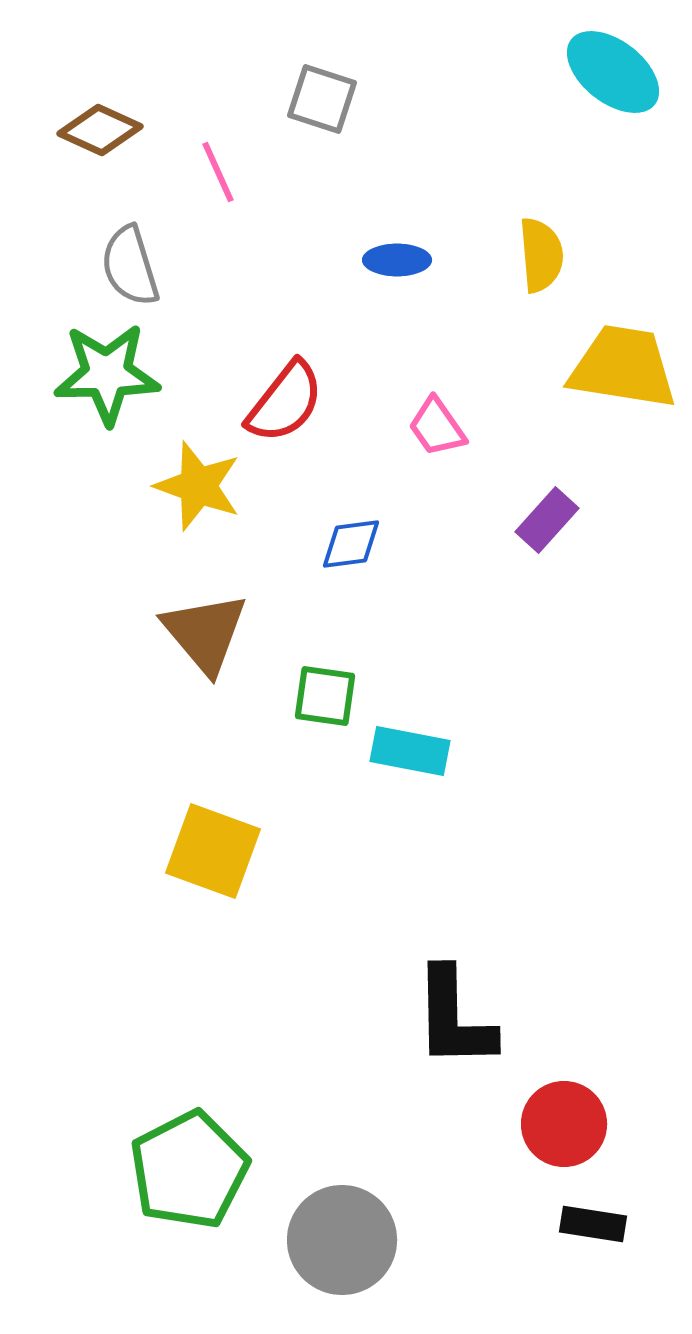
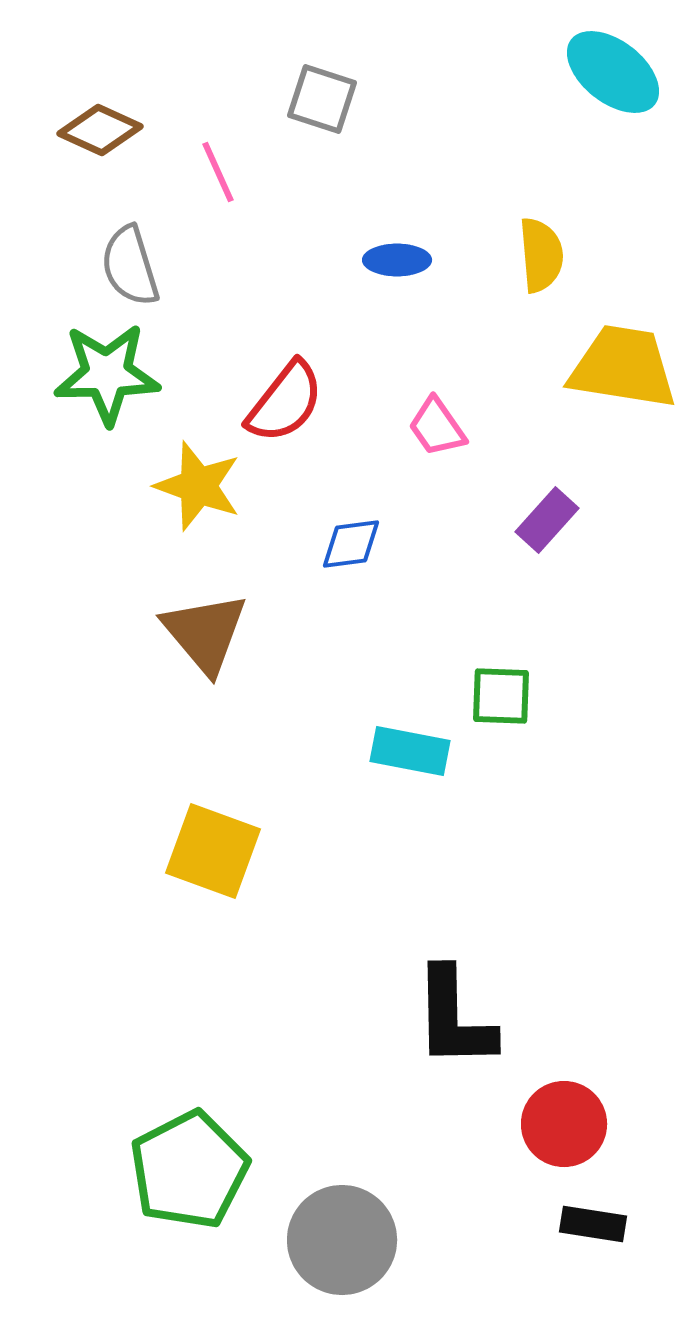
green square: moved 176 px right; rotated 6 degrees counterclockwise
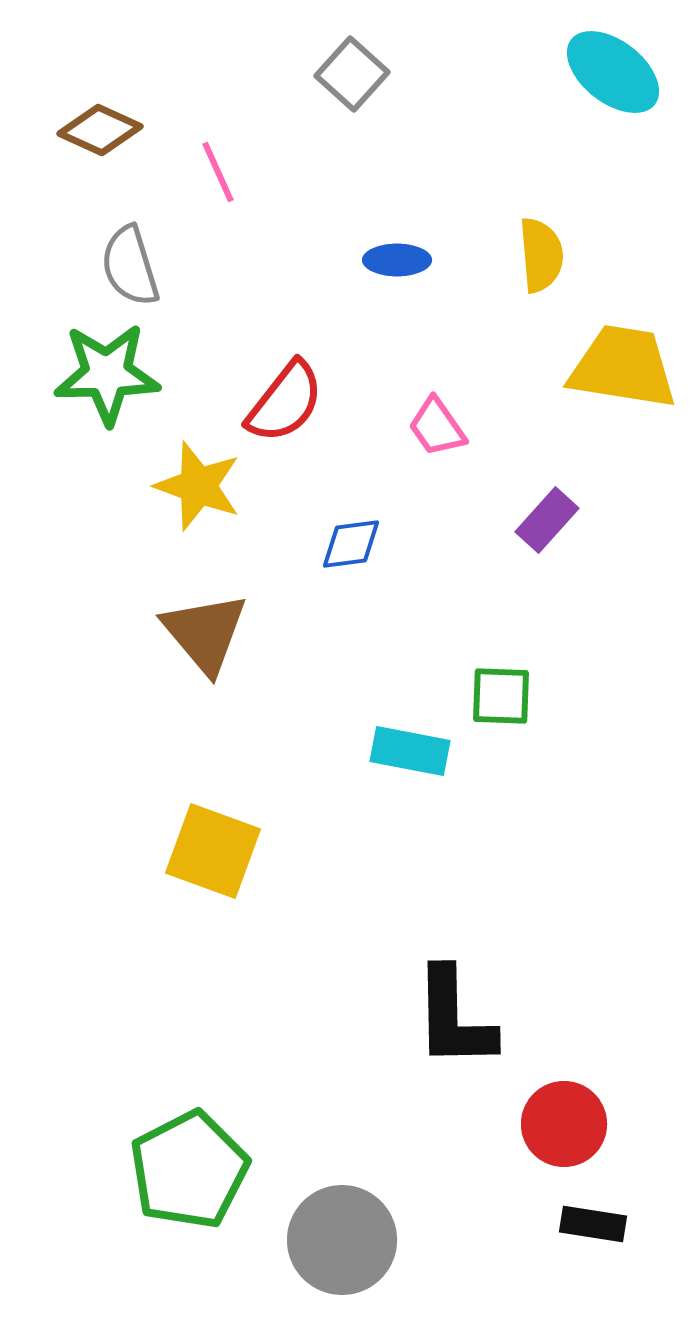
gray square: moved 30 px right, 25 px up; rotated 24 degrees clockwise
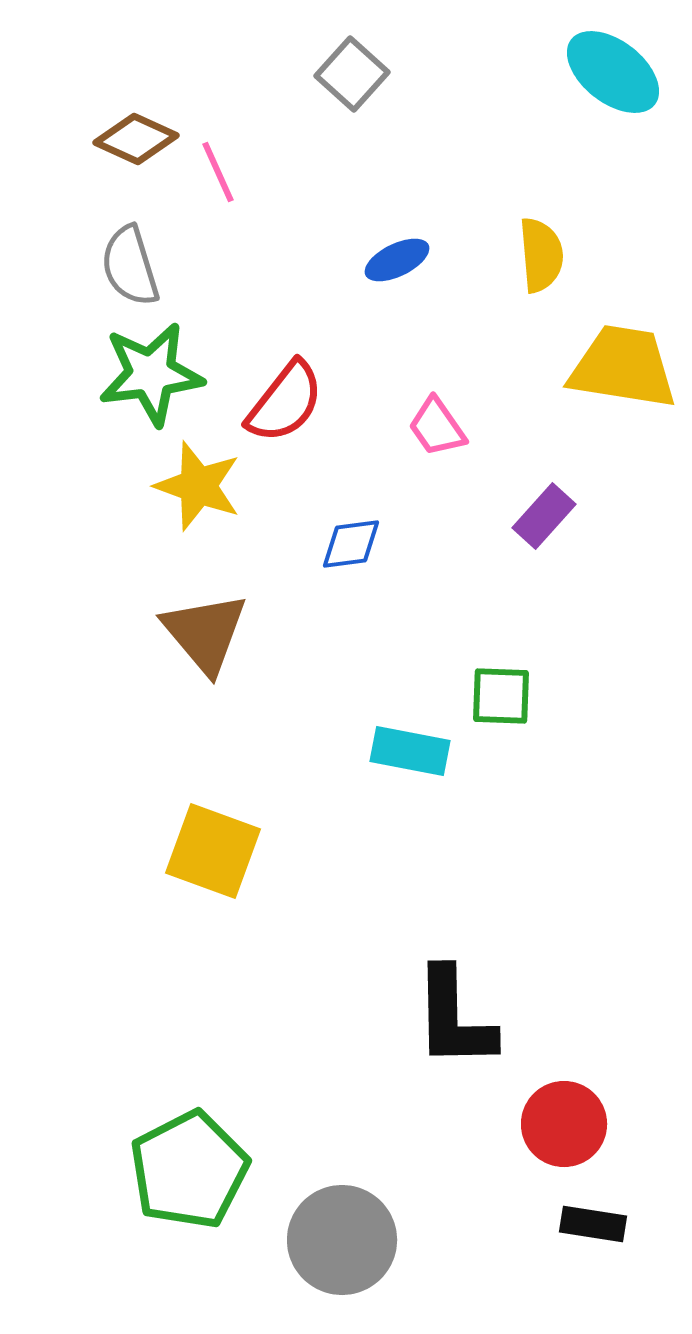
brown diamond: moved 36 px right, 9 px down
blue ellipse: rotated 26 degrees counterclockwise
green star: moved 44 px right; rotated 6 degrees counterclockwise
purple rectangle: moved 3 px left, 4 px up
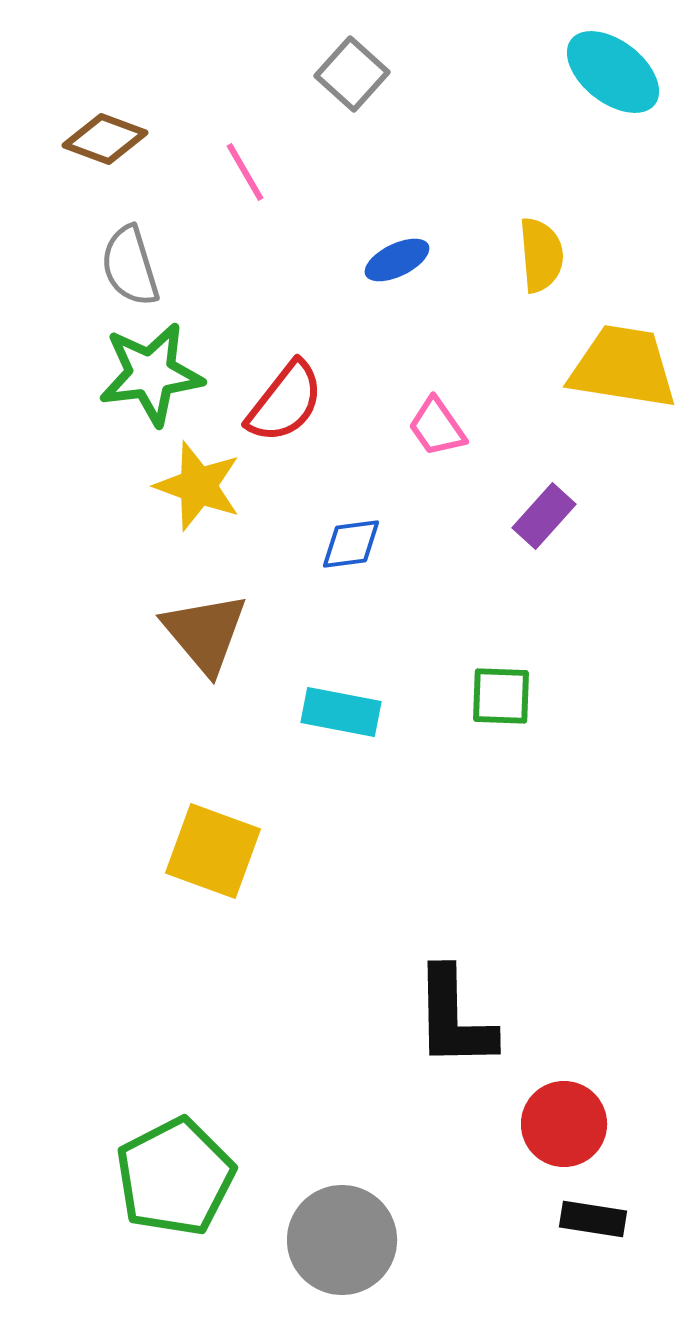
brown diamond: moved 31 px left; rotated 4 degrees counterclockwise
pink line: moved 27 px right; rotated 6 degrees counterclockwise
cyan rectangle: moved 69 px left, 39 px up
green pentagon: moved 14 px left, 7 px down
black rectangle: moved 5 px up
